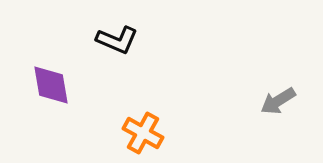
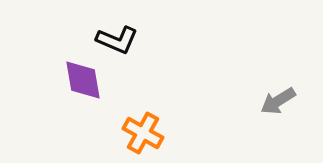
purple diamond: moved 32 px right, 5 px up
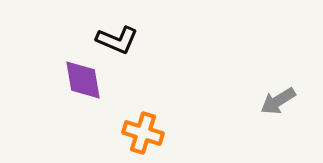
orange cross: rotated 12 degrees counterclockwise
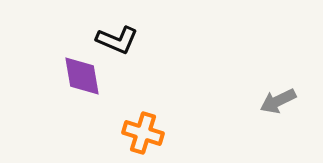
purple diamond: moved 1 px left, 4 px up
gray arrow: rotated 6 degrees clockwise
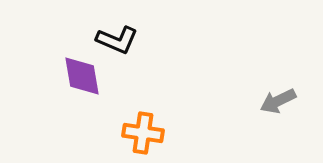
orange cross: rotated 9 degrees counterclockwise
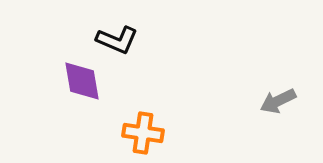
purple diamond: moved 5 px down
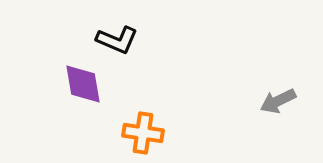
purple diamond: moved 1 px right, 3 px down
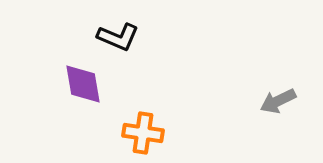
black L-shape: moved 1 px right, 3 px up
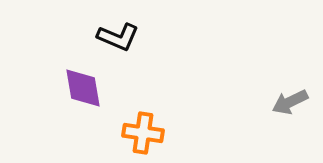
purple diamond: moved 4 px down
gray arrow: moved 12 px right, 1 px down
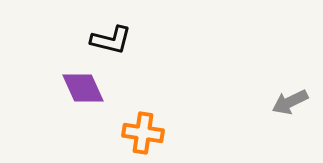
black L-shape: moved 7 px left, 3 px down; rotated 9 degrees counterclockwise
purple diamond: rotated 15 degrees counterclockwise
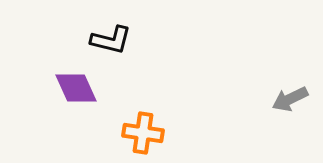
purple diamond: moved 7 px left
gray arrow: moved 3 px up
